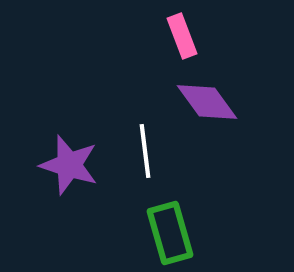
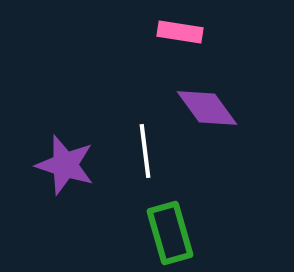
pink rectangle: moved 2 px left, 4 px up; rotated 60 degrees counterclockwise
purple diamond: moved 6 px down
purple star: moved 4 px left
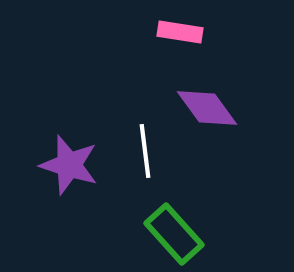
purple star: moved 4 px right
green rectangle: moved 4 px right, 1 px down; rotated 26 degrees counterclockwise
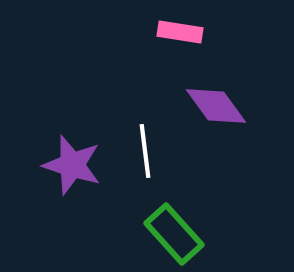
purple diamond: moved 9 px right, 2 px up
purple star: moved 3 px right
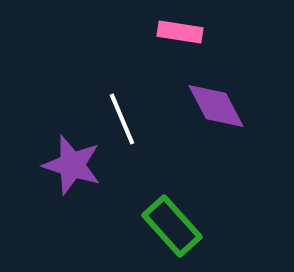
purple diamond: rotated 8 degrees clockwise
white line: moved 23 px left, 32 px up; rotated 16 degrees counterclockwise
green rectangle: moved 2 px left, 8 px up
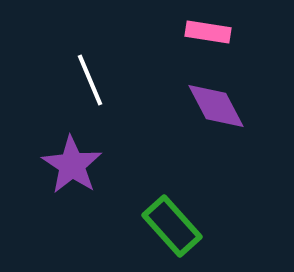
pink rectangle: moved 28 px right
white line: moved 32 px left, 39 px up
purple star: rotated 16 degrees clockwise
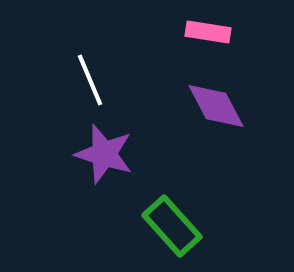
purple star: moved 32 px right, 11 px up; rotated 16 degrees counterclockwise
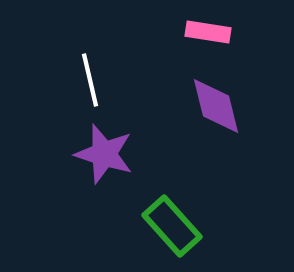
white line: rotated 10 degrees clockwise
purple diamond: rotated 14 degrees clockwise
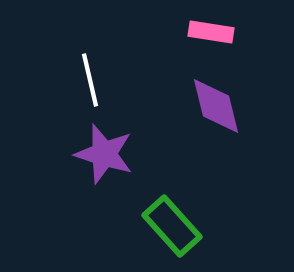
pink rectangle: moved 3 px right
